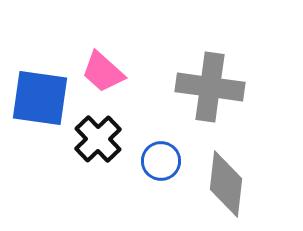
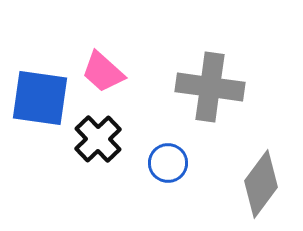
blue circle: moved 7 px right, 2 px down
gray diamond: moved 35 px right; rotated 30 degrees clockwise
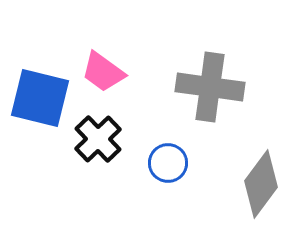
pink trapezoid: rotated 6 degrees counterclockwise
blue square: rotated 6 degrees clockwise
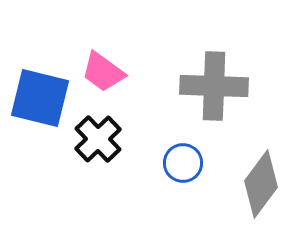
gray cross: moved 4 px right, 1 px up; rotated 6 degrees counterclockwise
blue circle: moved 15 px right
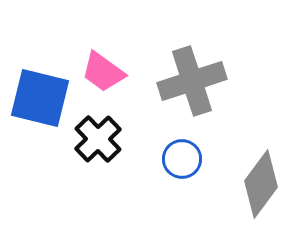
gray cross: moved 22 px left, 5 px up; rotated 20 degrees counterclockwise
blue circle: moved 1 px left, 4 px up
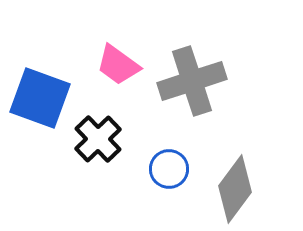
pink trapezoid: moved 15 px right, 7 px up
blue square: rotated 6 degrees clockwise
blue circle: moved 13 px left, 10 px down
gray diamond: moved 26 px left, 5 px down
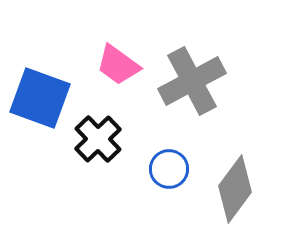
gray cross: rotated 10 degrees counterclockwise
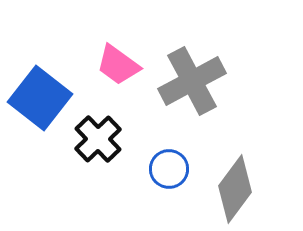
blue square: rotated 18 degrees clockwise
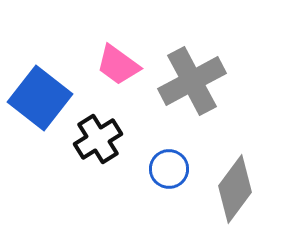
black cross: rotated 12 degrees clockwise
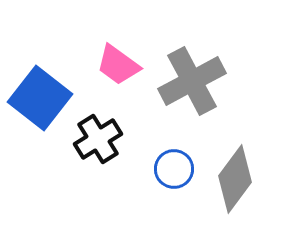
blue circle: moved 5 px right
gray diamond: moved 10 px up
